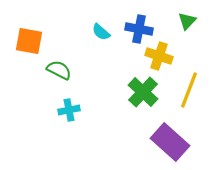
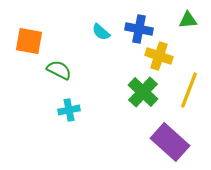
green triangle: moved 1 px right, 1 px up; rotated 42 degrees clockwise
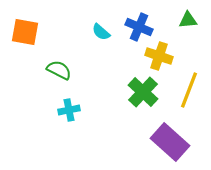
blue cross: moved 2 px up; rotated 12 degrees clockwise
orange square: moved 4 px left, 9 px up
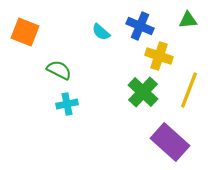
blue cross: moved 1 px right, 1 px up
orange square: rotated 12 degrees clockwise
cyan cross: moved 2 px left, 6 px up
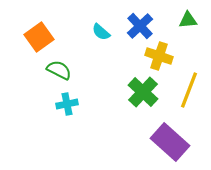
blue cross: rotated 24 degrees clockwise
orange square: moved 14 px right, 5 px down; rotated 32 degrees clockwise
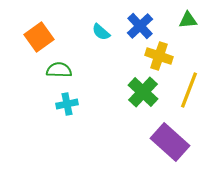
green semicircle: rotated 25 degrees counterclockwise
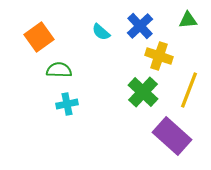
purple rectangle: moved 2 px right, 6 px up
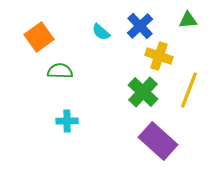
green semicircle: moved 1 px right, 1 px down
cyan cross: moved 17 px down; rotated 10 degrees clockwise
purple rectangle: moved 14 px left, 5 px down
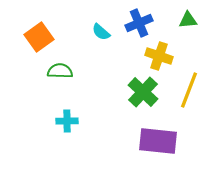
blue cross: moved 1 px left, 3 px up; rotated 20 degrees clockwise
purple rectangle: rotated 36 degrees counterclockwise
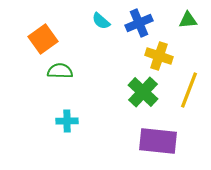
cyan semicircle: moved 11 px up
orange square: moved 4 px right, 2 px down
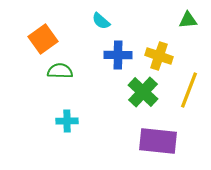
blue cross: moved 21 px left, 32 px down; rotated 24 degrees clockwise
